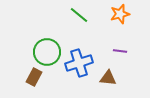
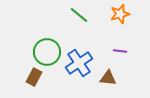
blue cross: rotated 16 degrees counterclockwise
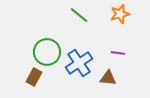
purple line: moved 2 px left, 2 px down
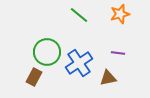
brown triangle: rotated 18 degrees counterclockwise
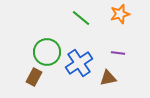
green line: moved 2 px right, 3 px down
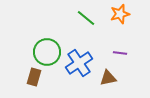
green line: moved 5 px right
purple line: moved 2 px right
brown rectangle: rotated 12 degrees counterclockwise
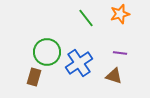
green line: rotated 12 degrees clockwise
brown triangle: moved 6 px right, 2 px up; rotated 30 degrees clockwise
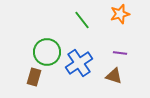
green line: moved 4 px left, 2 px down
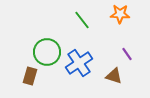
orange star: rotated 18 degrees clockwise
purple line: moved 7 px right, 1 px down; rotated 48 degrees clockwise
brown rectangle: moved 4 px left, 1 px up
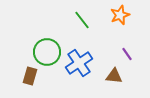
orange star: moved 1 px down; rotated 24 degrees counterclockwise
brown triangle: rotated 12 degrees counterclockwise
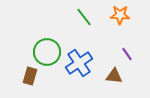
orange star: rotated 24 degrees clockwise
green line: moved 2 px right, 3 px up
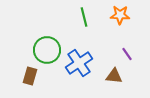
green line: rotated 24 degrees clockwise
green circle: moved 2 px up
